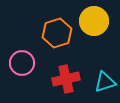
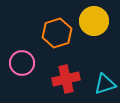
cyan triangle: moved 2 px down
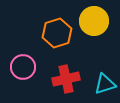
pink circle: moved 1 px right, 4 px down
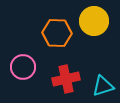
orange hexagon: rotated 20 degrees clockwise
cyan triangle: moved 2 px left, 2 px down
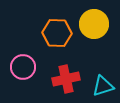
yellow circle: moved 3 px down
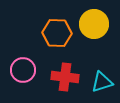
pink circle: moved 3 px down
red cross: moved 1 px left, 2 px up; rotated 20 degrees clockwise
cyan triangle: moved 1 px left, 4 px up
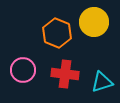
yellow circle: moved 2 px up
orange hexagon: rotated 20 degrees clockwise
red cross: moved 3 px up
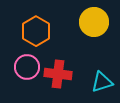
orange hexagon: moved 21 px left, 2 px up; rotated 8 degrees clockwise
pink circle: moved 4 px right, 3 px up
red cross: moved 7 px left
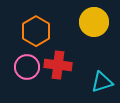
red cross: moved 9 px up
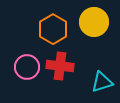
orange hexagon: moved 17 px right, 2 px up
red cross: moved 2 px right, 1 px down
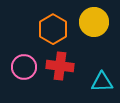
pink circle: moved 3 px left
cyan triangle: rotated 15 degrees clockwise
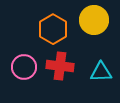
yellow circle: moved 2 px up
cyan triangle: moved 1 px left, 10 px up
